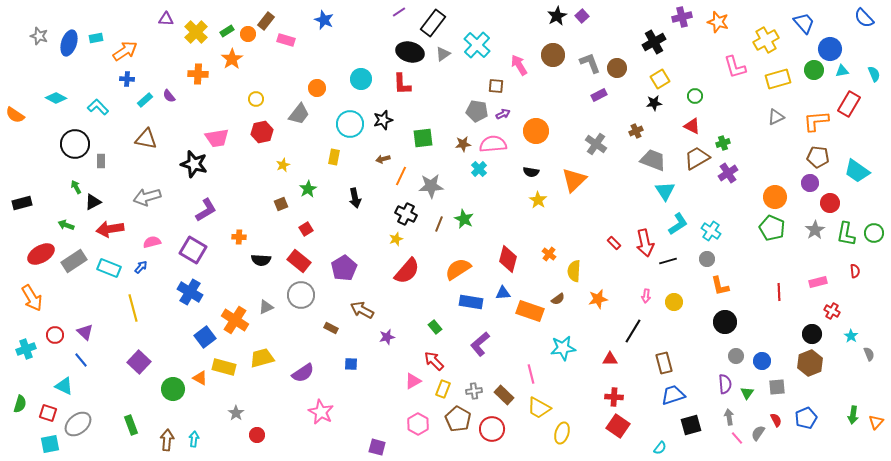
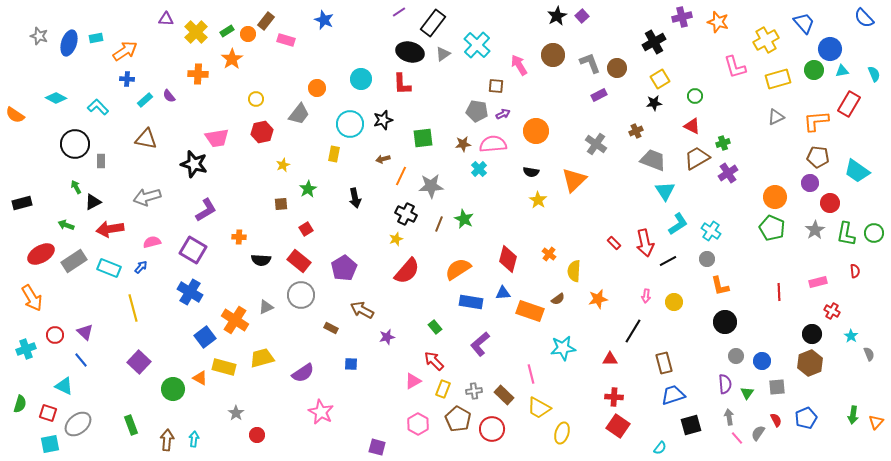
yellow rectangle at (334, 157): moved 3 px up
brown square at (281, 204): rotated 16 degrees clockwise
black line at (668, 261): rotated 12 degrees counterclockwise
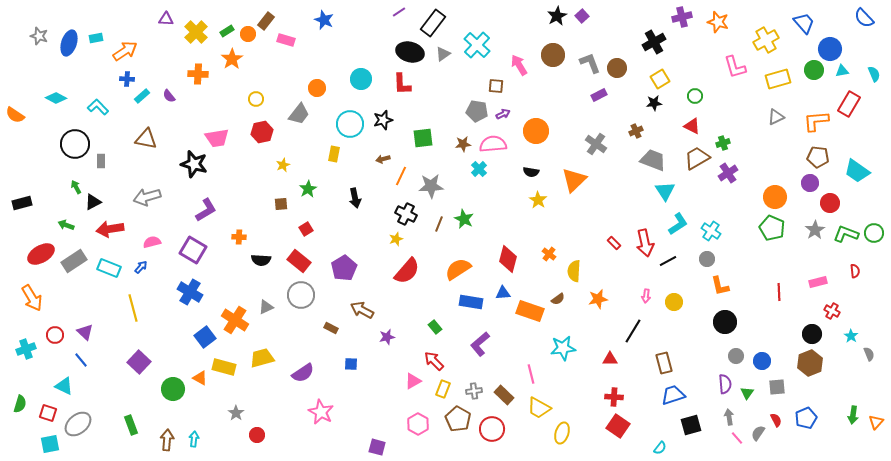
cyan rectangle at (145, 100): moved 3 px left, 4 px up
green L-shape at (846, 234): rotated 100 degrees clockwise
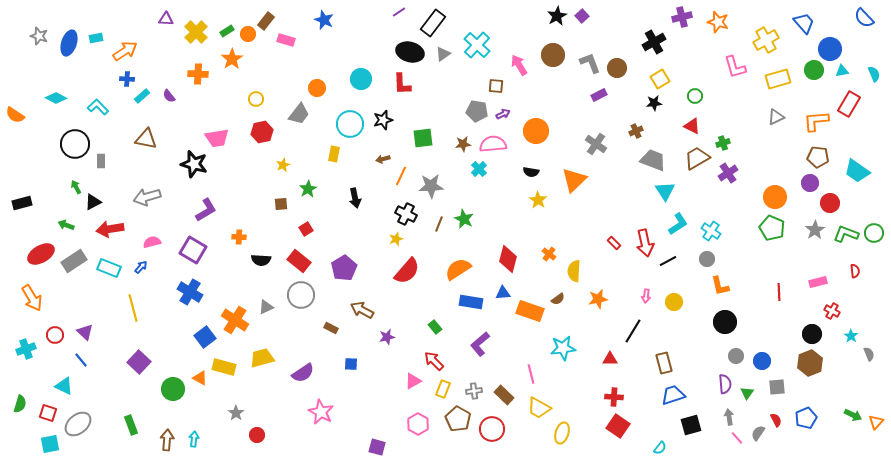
green arrow at (853, 415): rotated 72 degrees counterclockwise
